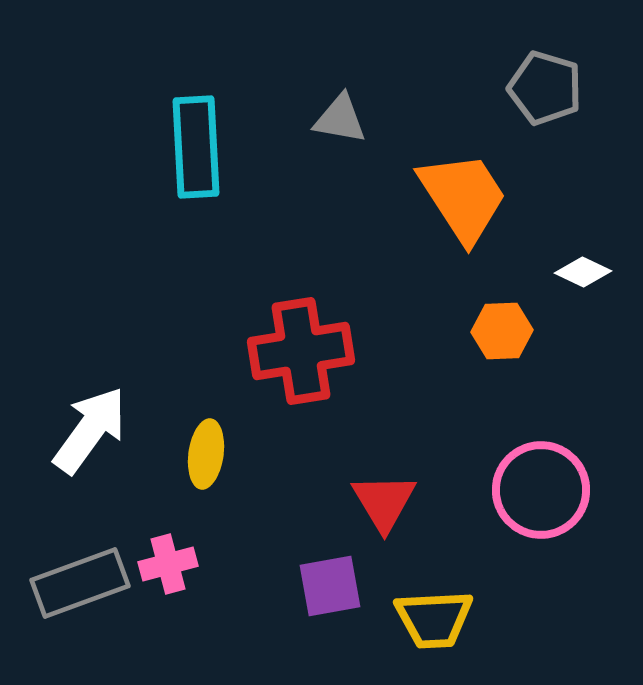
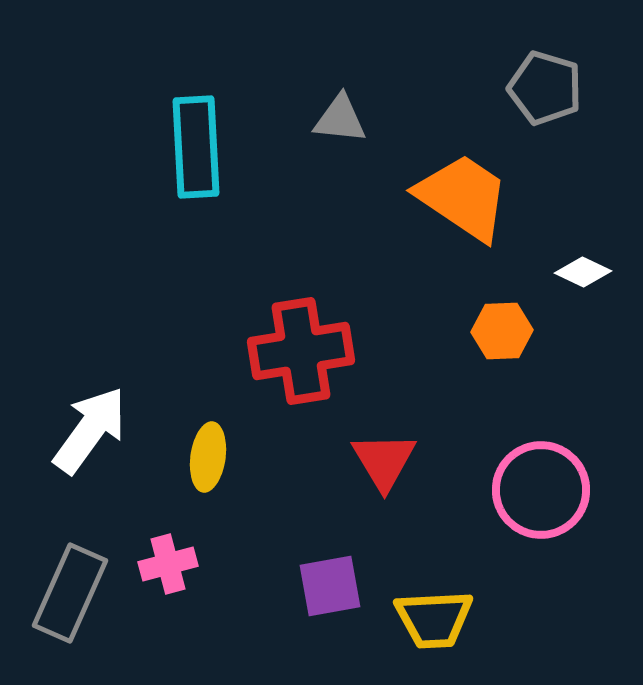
gray triangle: rotated 4 degrees counterclockwise
orange trapezoid: rotated 23 degrees counterclockwise
yellow ellipse: moved 2 px right, 3 px down
red triangle: moved 41 px up
gray rectangle: moved 10 px left, 10 px down; rotated 46 degrees counterclockwise
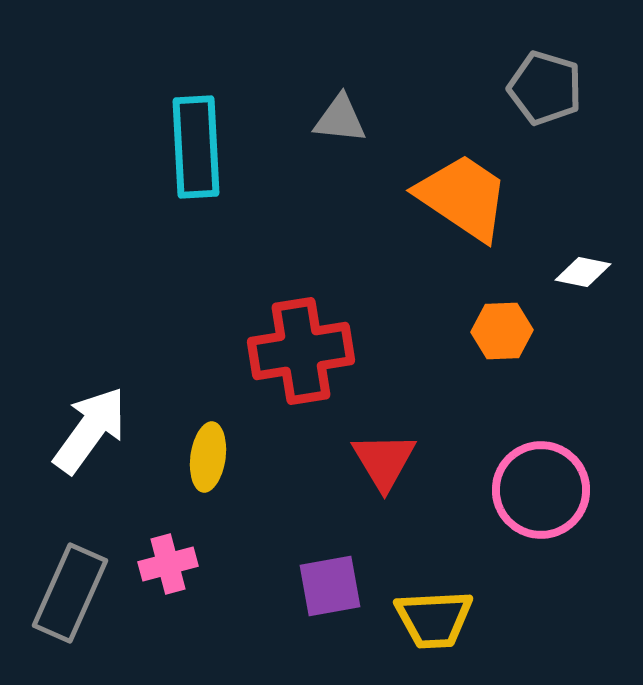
white diamond: rotated 14 degrees counterclockwise
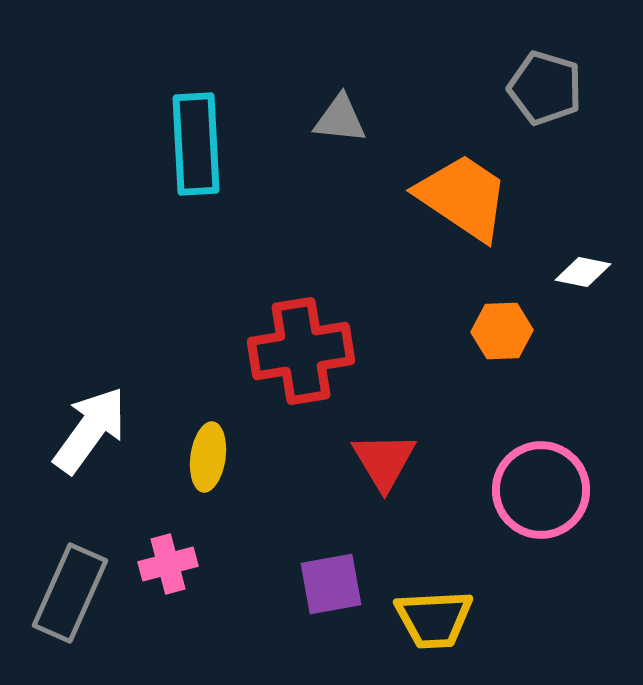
cyan rectangle: moved 3 px up
purple square: moved 1 px right, 2 px up
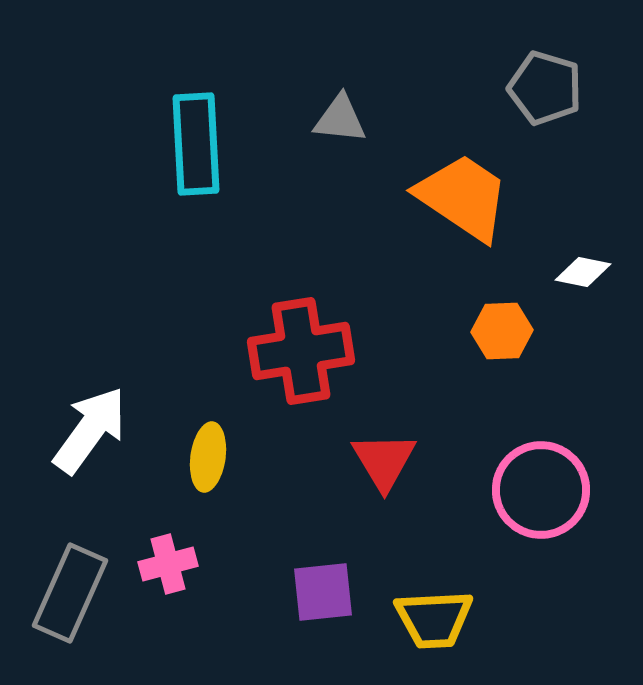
purple square: moved 8 px left, 8 px down; rotated 4 degrees clockwise
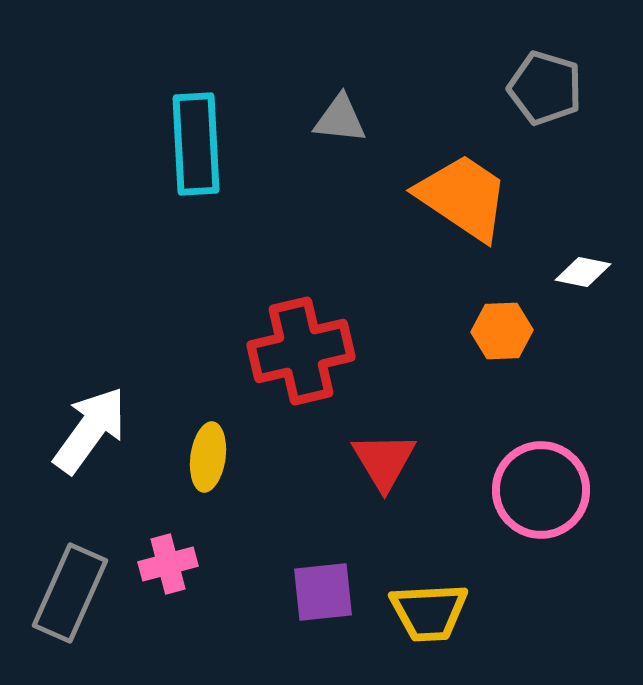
red cross: rotated 4 degrees counterclockwise
yellow trapezoid: moved 5 px left, 7 px up
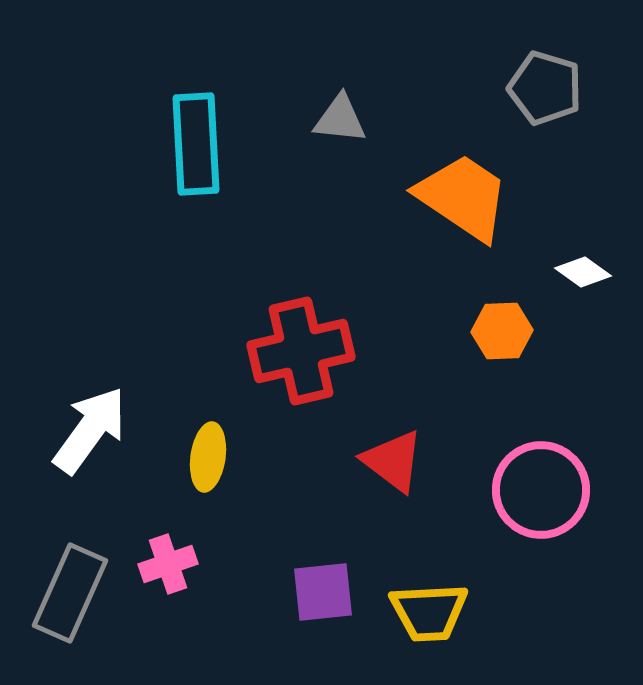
white diamond: rotated 24 degrees clockwise
red triangle: moved 9 px right; rotated 22 degrees counterclockwise
pink cross: rotated 4 degrees counterclockwise
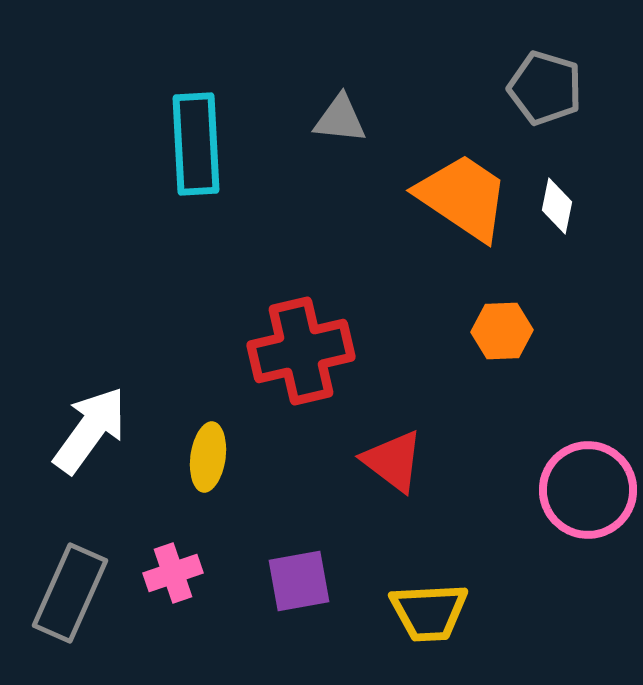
white diamond: moved 26 px left, 66 px up; rotated 66 degrees clockwise
pink circle: moved 47 px right
pink cross: moved 5 px right, 9 px down
purple square: moved 24 px left, 11 px up; rotated 4 degrees counterclockwise
